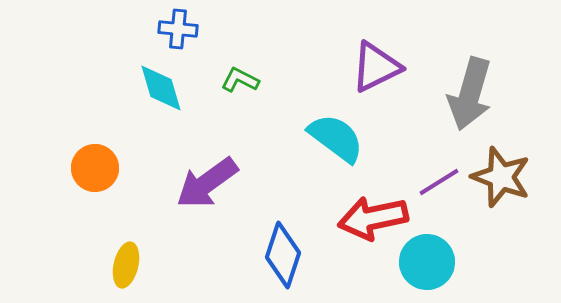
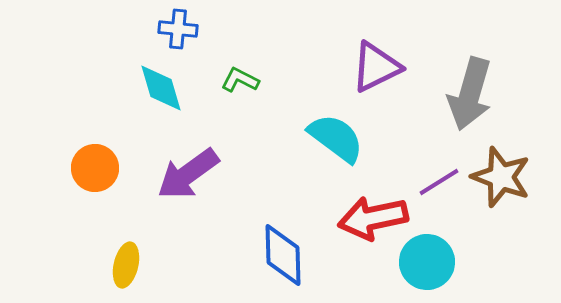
purple arrow: moved 19 px left, 9 px up
blue diamond: rotated 20 degrees counterclockwise
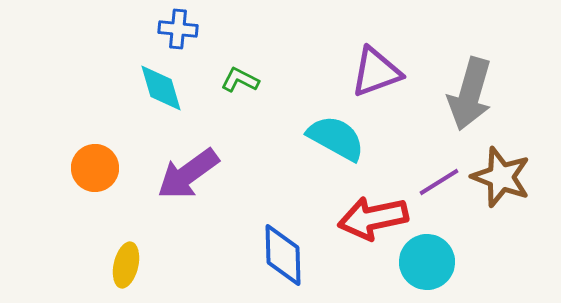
purple triangle: moved 5 px down; rotated 6 degrees clockwise
cyan semicircle: rotated 8 degrees counterclockwise
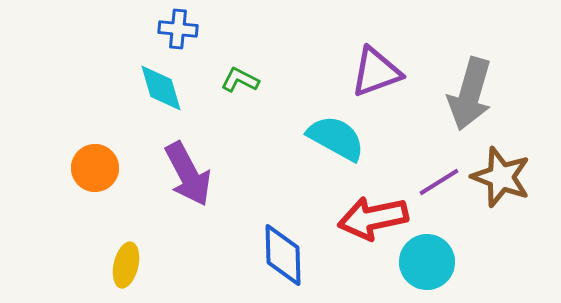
purple arrow: rotated 82 degrees counterclockwise
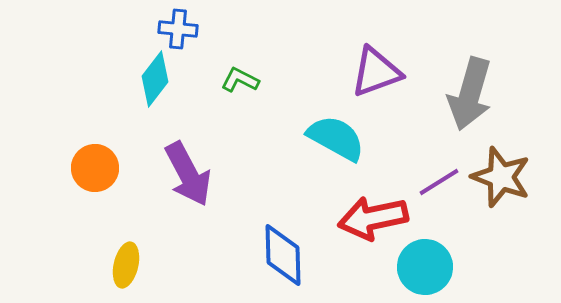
cyan diamond: moved 6 px left, 9 px up; rotated 54 degrees clockwise
cyan circle: moved 2 px left, 5 px down
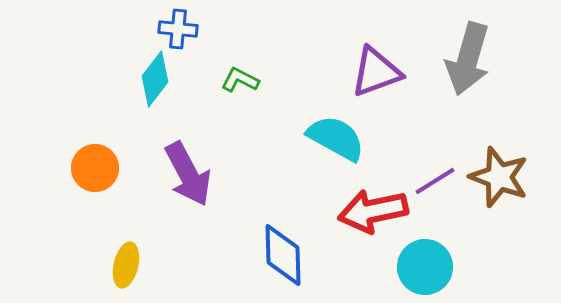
gray arrow: moved 2 px left, 35 px up
brown star: moved 2 px left
purple line: moved 4 px left, 1 px up
red arrow: moved 7 px up
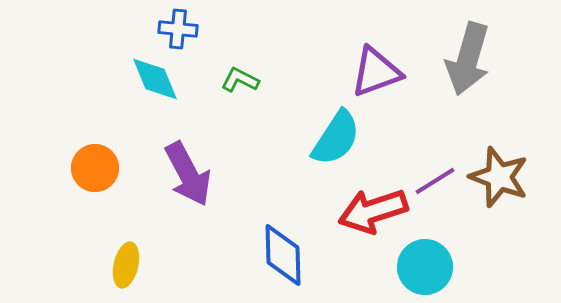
cyan diamond: rotated 60 degrees counterclockwise
cyan semicircle: rotated 94 degrees clockwise
red arrow: rotated 6 degrees counterclockwise
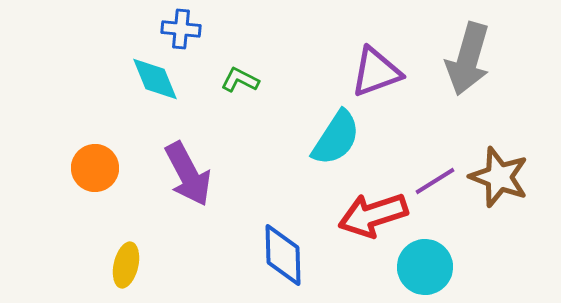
blue cross: moved 3 px right
red arrow: moved 4 px down
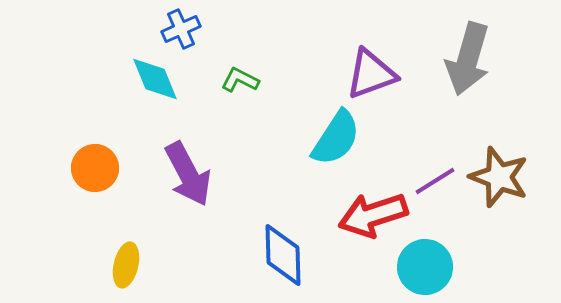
blue cross: rotated 30 degrees counterclockwise
purple triangle: moved 5 px left, 2 px down
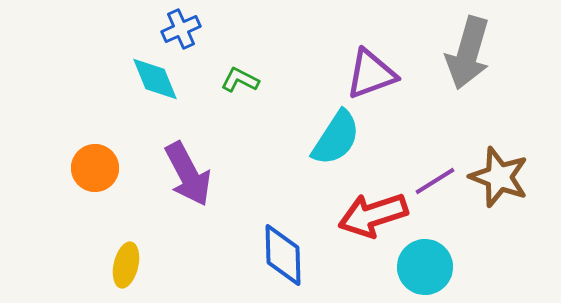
gray arrow: moved 6 px up
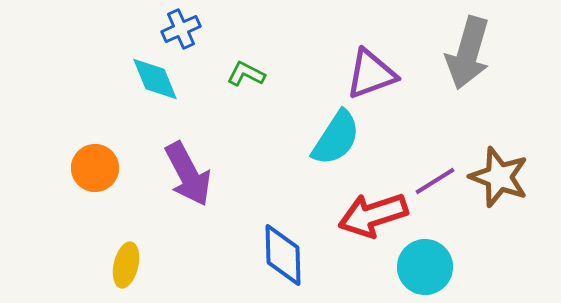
green L-shape: moved 6 px right, 6 px up
